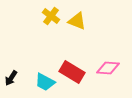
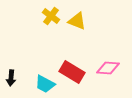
black arrow: rotated 28 degrees counterclockwise
cyan trapezoid: moved 2 px down
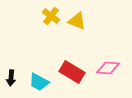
cyan trapezoid: moved 6 px left, 2 px up
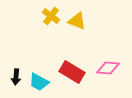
black arrow: moved 5 px right, 1 px up
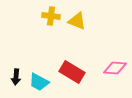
yellow cross: rotated 30 degrees counterclockwise
pink diamond: moved 7 px right
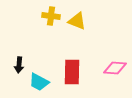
red rectangle: rotated 60 degrees clockwise
black arrow: moved 3 px right, 12 px up
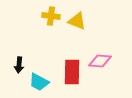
pink diamond: moved 15 px left, 7 px up
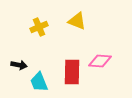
yellow cross: moved 12 px left, 11 px down; rotated 30 degrees counterclockwise
black arrow: rotated 84 degrees counterclockwise
cyan trapezoid: rotated 40 degrees clockwise
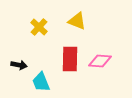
yellow cross: rotated 24 degrees counterclockwise
red rectangle: moved 2 px left, 13 px up
cyan trapezoid: moved 2 px right
